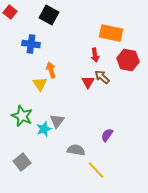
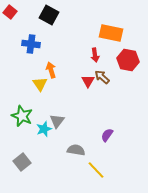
red triangle: moved 1 px up
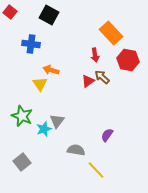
orange rectangle: rotated 35 degrees clockwise
orange arrow: rotated 56 degrees counterclockwise
red triangle: rotated 24 degrees clockwise
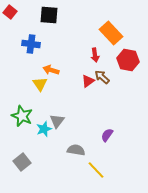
black square: rotated 24 degrees counterclockwise
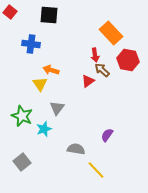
brown arrow: moved 7 px up
gray triangle: moved 13 px up
gray semicircle: moved 1 px up
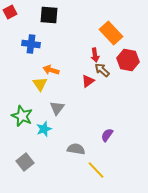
red square: rotated 24 degrees clockwise
gray square: moved 3 px right
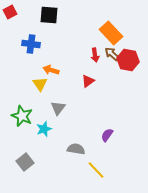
brown arrow: moved 10 px right, 16 px up
gray triangle: moved 1 px right
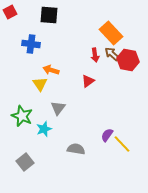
yellow line: moved 26 px right, 26 px up
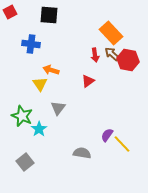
cyan star: moved 5 px left; rotated 14 degrees counterclockwise
gray semicircle: moved 6 px right, 4 px down
